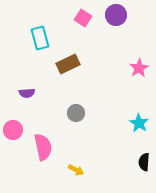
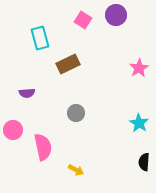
pink square: moved 2 px down
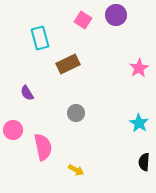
purple semicircle: rotated 63 degrees clockwise
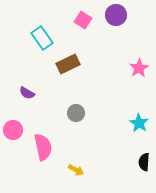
cyan rectangle: moved 2 px right; rotated 20 degrees counterclockwise
purple semicircle: rotated 28 degrees counterclockwise
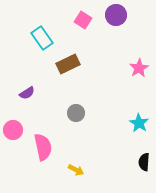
purple semicircle: rotated 63 degrees counterclockwise
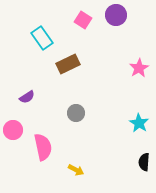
purple semicircle: moved 4 px down
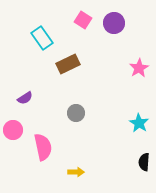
purple circle: moved 2 px left, 8 px down
purple semicircle: moved 2 px left, 1 px down
yellow arrow: moved 2 px down; rotated 28 degrees counterclockwise
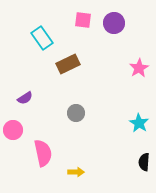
pink square: rotated 24 degrees counterclockwise
pink semicircle: moved 6 px down
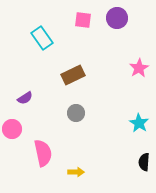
purple circle: moved 3 px right, 5 px up
brown rectangle: moved 5 px right, 11 px down
pink circle: moved 1 px left, 1 px up
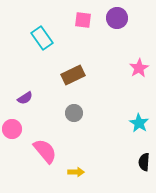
gray circle: moved 2 px left
pink semicircle: moved 2 px right, 2 px up; rotated 28 degrees counterclockwise
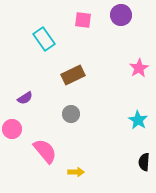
purple circle: moved 4 px right, 3 px up
cyan rectangle: moved 2 px right, 1 px down
gray circle: moved 3 px left, 1 px down
cyan star: moved 1 px left, 3 px up
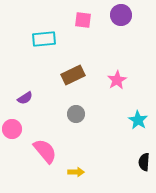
cyan rectangle: rotated 60 degrees counterclockwise
pink star: moved 22 px left, 12 px down
gray circle: moved 5 px right
